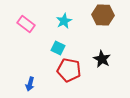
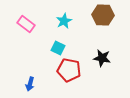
black star: moved 1 px up; rotated 18 degrees counterclockwise
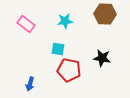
brown hexagon: moved 2 px right, 1 px up
cyan star: moved 1 px right; rotated 21 degrees clockwise
cyan square: moved 1 px down; rotated 16 degrees counterclockwise
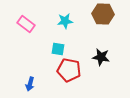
brown hexagon: moved 2 px left
black star: moved 1 px left, 1 px up
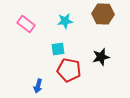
cyan square: rotated 16 degrees counterclockwise
black star: rotated 24 degrees counterclockwise
blue arrow: moved 8 px right, 2 px down
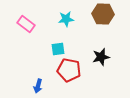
cyan star: moved 1 px right, 2 px up
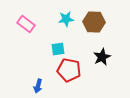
brown hexagon: moved 9 px left, 8 px down
black star: moved 1 px right; rotated 12 degrees counterclockwise
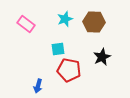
cyan star: moved 1 px left; rotated 14 degrees counterclockwise
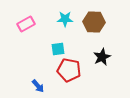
cyan star: rotated 21 degrees clockwise
pink rectangle: rotated 66 degrees counterclockwise
blue arrow: rotated 56 degrees counterclockwise
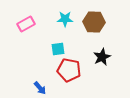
blue arrow: moved 2 px right, 2 px down
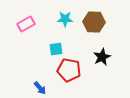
cyan square: moved 2 px left
